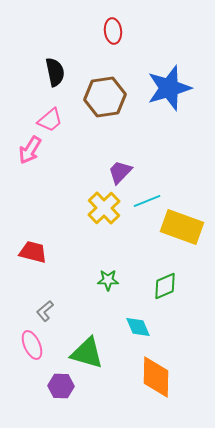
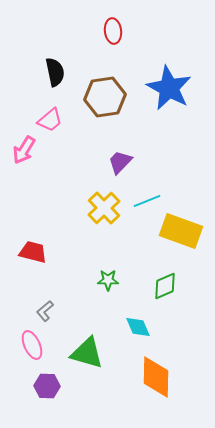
blue star: rotated 27 degrees counterclockwise
pink arrow: moved 6 px left
purple trapezoid: moved 10 px up
yellow rectangle: moved 1 px left, 4 px down
purple hexagon: moved 14 px left
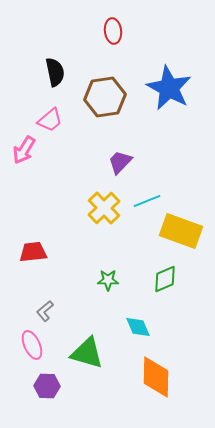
red trapezoid: rotated 20 degrees counterclockwise
green diamond: moved 7 px up
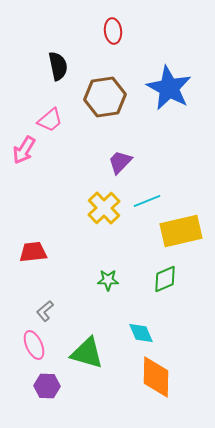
black semicircle: moved 3 px right, 6 px up
yellow rectangle: rotated 33 degrees counterclockwise
cyan diamond: moved 3 px right, 6 px down
pink ellipse: moved 2 px right
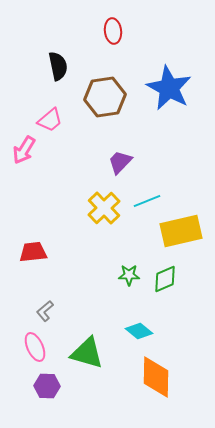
green star: moved 21 px right, 5 px up
cyan diamond: moved 2 px left, 2 px up; rotated 28 degrees counterclockwise
pink ellipse: moved 1 px right, 2 px down
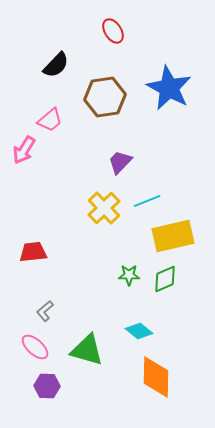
red ellipse: rotated 25 degrees counterclockwise
black semicircle: moved 2 px left, 1 px up; rotated 56 degrees clockwise
yellow rectangle: moved 8 px left, 5 px down
pink ellipse: rotated 24 degrees counterclockwise
green triangle: moved 3 px up
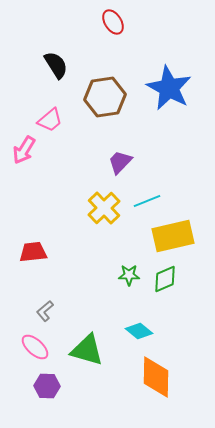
red ellipse: moved 9 px up
black semicircle: rotated 76 degrees counterclockwise
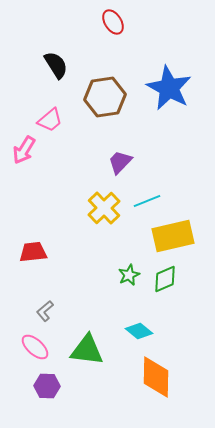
green star: rotated 25 degrees counterclockwise
green triangle: rotated 9 degrees counterclockwise
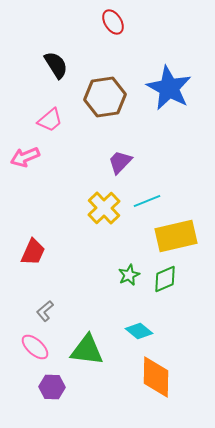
pink arrow: moved 1 px right, 7 px down; rotated 36 degrees clockwise
yellow rectangle: moved 3 px right
red trapezoid: rotated 120 degrees clockwise
purple hexagon: moved 5 px right, 1 px down
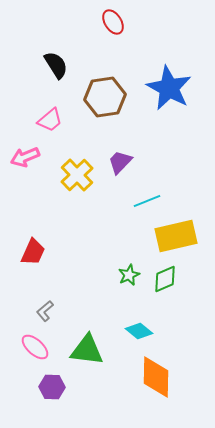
yellow cross: moved 27 px left, 33 px up
